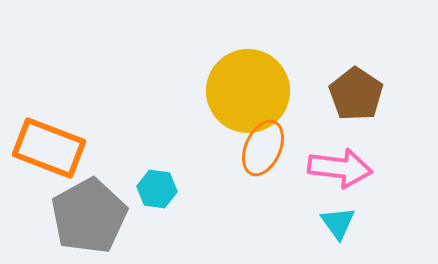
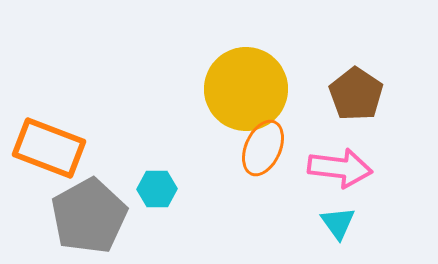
yellow circle: moved 2 px left, 2 px up
cyan hexagon: rotated 9 degrees counterclockwise
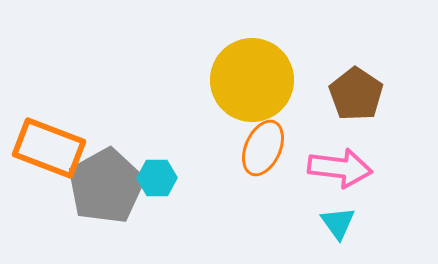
yellow circle: moved 6 px right, 9 px up
cyan hexagon: moved 11 px up
gray pentagon: moved 17 px right, 30 px up
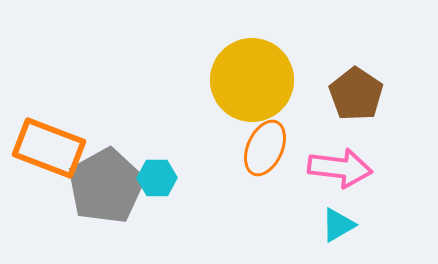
orange ellipse: moved 2 px right
cyan triangle: moved 2 px down; rotated 36 degrees clockwise
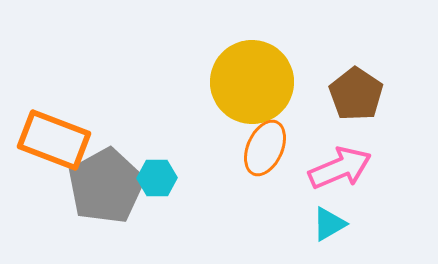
yellow circle: moved 2 px down
orange rectangle: moved 5 px right, 8 px up
pink arrow: rotated 30 degrees counterclockwise
cyan triangle: moved 9 px left, 1 px up
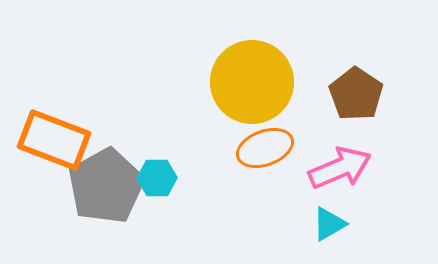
orange ellipse: rotated 46 degrees clockwise
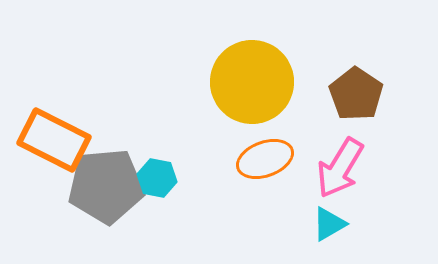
orange rectangle: rotated 6 degrees clockwise
orange ellipse: moved 11 px down
pink arrow: rotated 144 degrees clockwise
cyan hexagon: rotated 12 degrees clockwise
gray pentagon: rotated 24 degrees clockwise
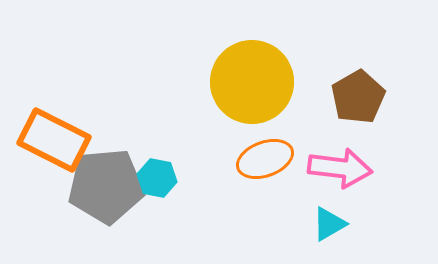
brown pentagon: moved 2 px right, 3 px down; rotated 8 degrees clockwise
pink arrow: rotated 114 degrees counterclockwise
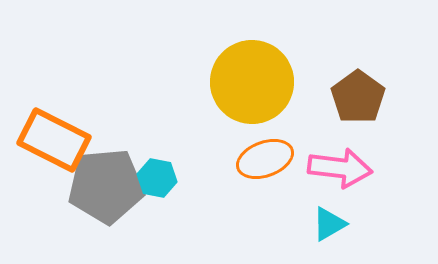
brown pentagon: rotated 6 degrees counterclockwise
